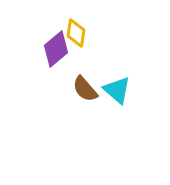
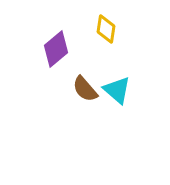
yellow diamond: moved 30 px right, 4 px up
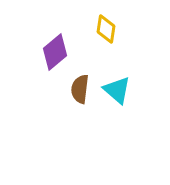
purple diamond: moved 1 px left, 3 px down
brown semicircle: moved 5 px left; rotated 48 degrees clockwise
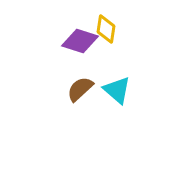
purple diamond: moved 25 px right, 11 px up; rotated 57 degrees clockwise
brown semicircle: rotated 40 degrees clockwise
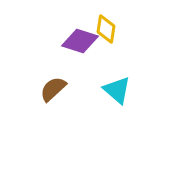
brown semicircle: moved 27 px left
